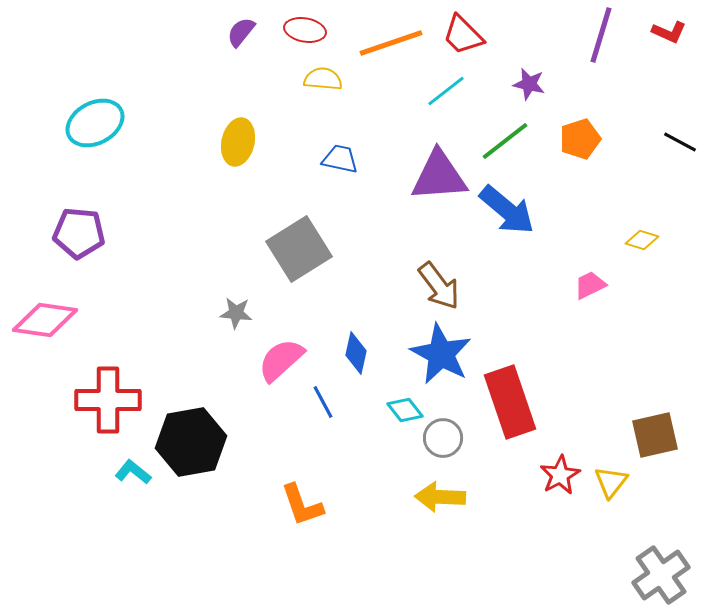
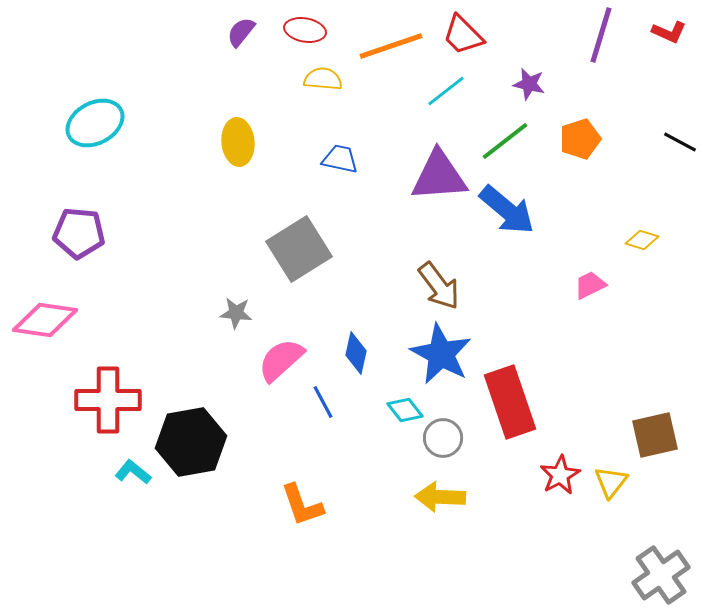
orange line: moved 3 px down
yellow ellipse: rotated 18 degrees counterclockwise
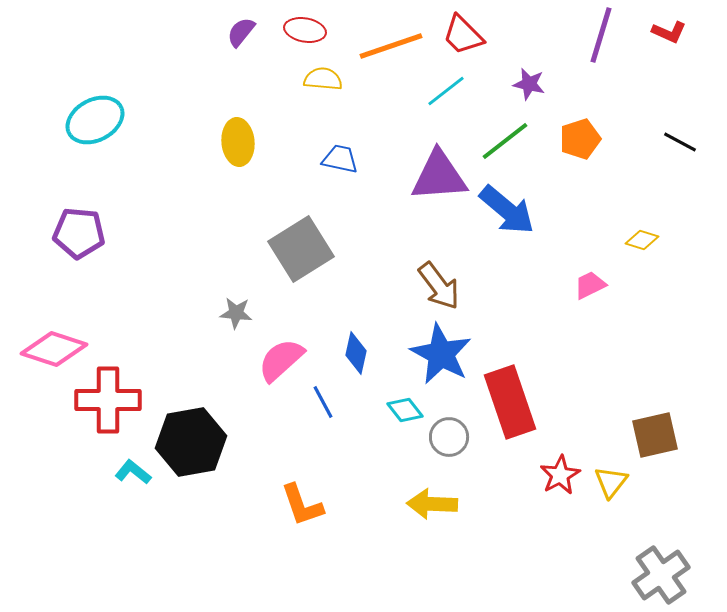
cyan ellipse: moved 3 px up
gray square: moved 2 px right
pink diamond: moved 9 px right, 29 px down; rotated 10 degrees clockwise
gray circle: moved 6 px right, 1 px up
yellow arrow: moved 8 px left, 7 px down
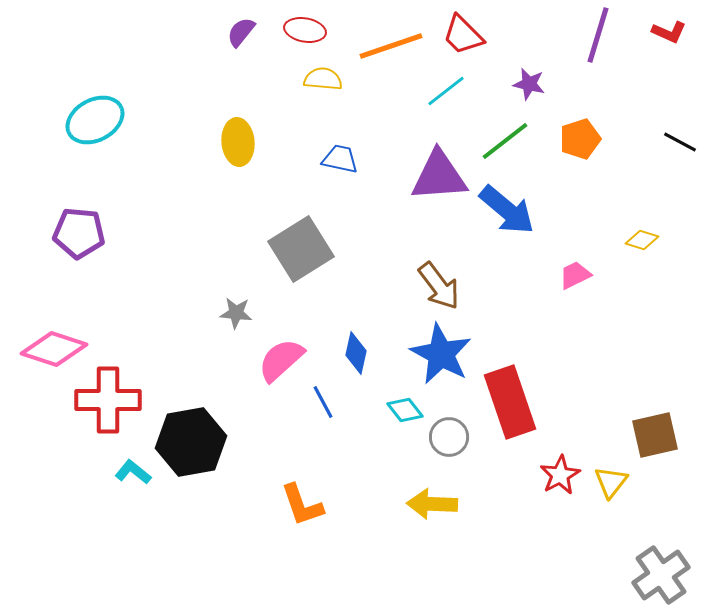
purple line: moved 3 px left
pink trapezoid: moved 15 px left, 10 px up
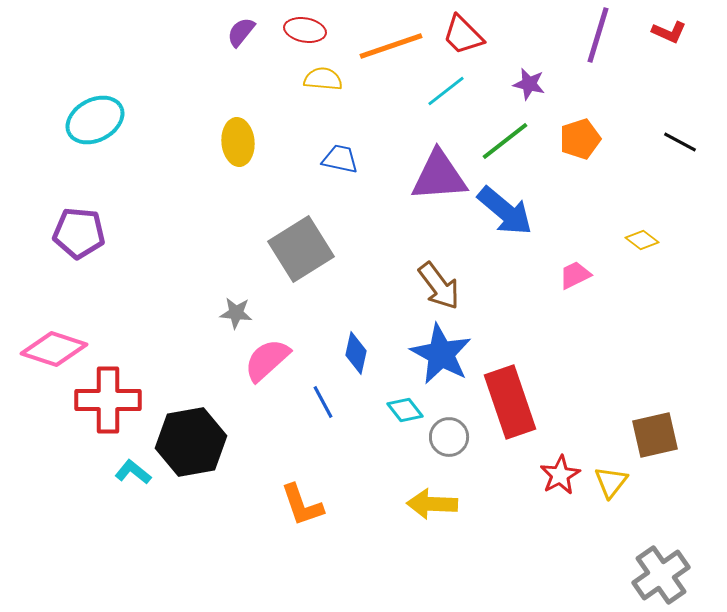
blue arrow: moved 2 px left, 1 px down
yellow diamond: rotated 20 degrees clockwise
pink semicircle: moved 14 px left
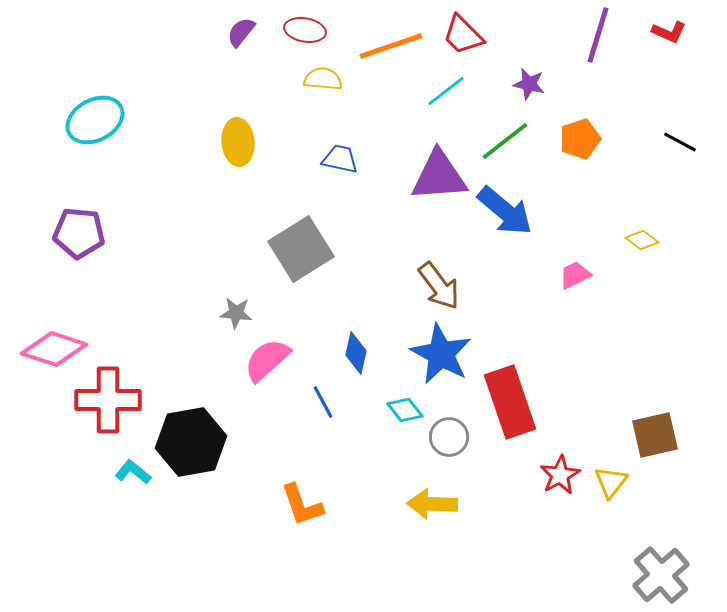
gray cross: rotated 6 degrees counterclockwise
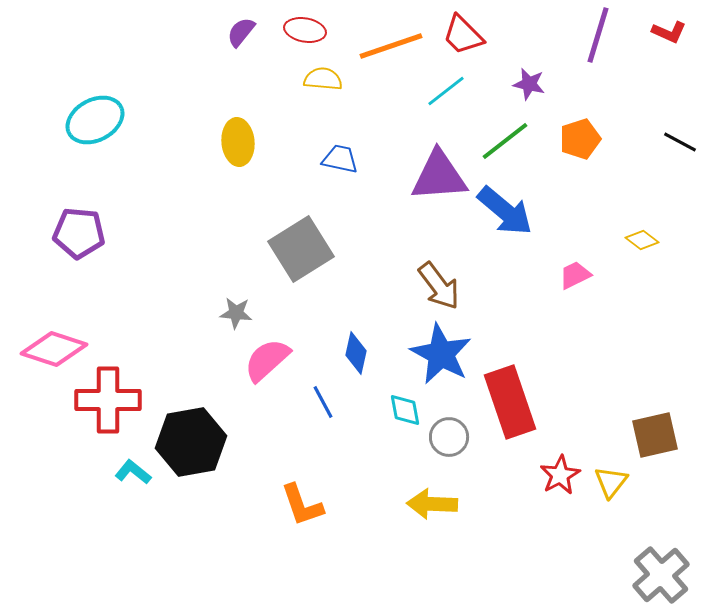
cyan diamond: rotated 27 degrees clockwise
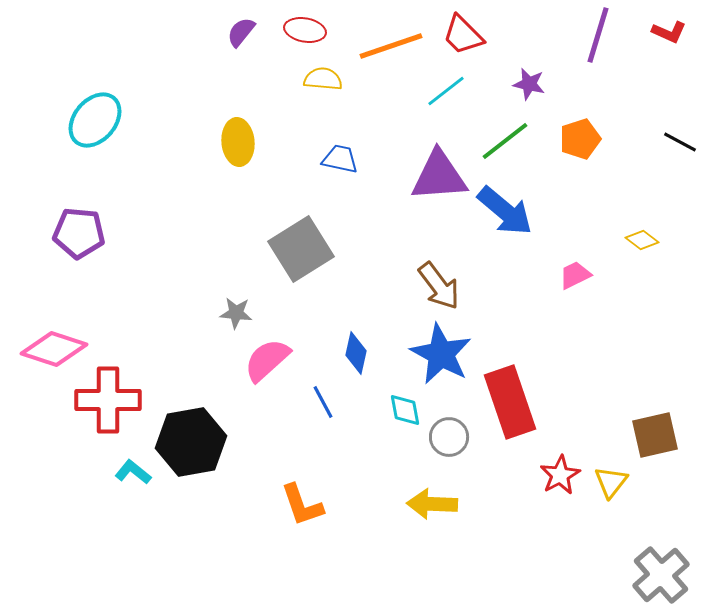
cyan ellipse: rotated 22 degrees counterclockwise
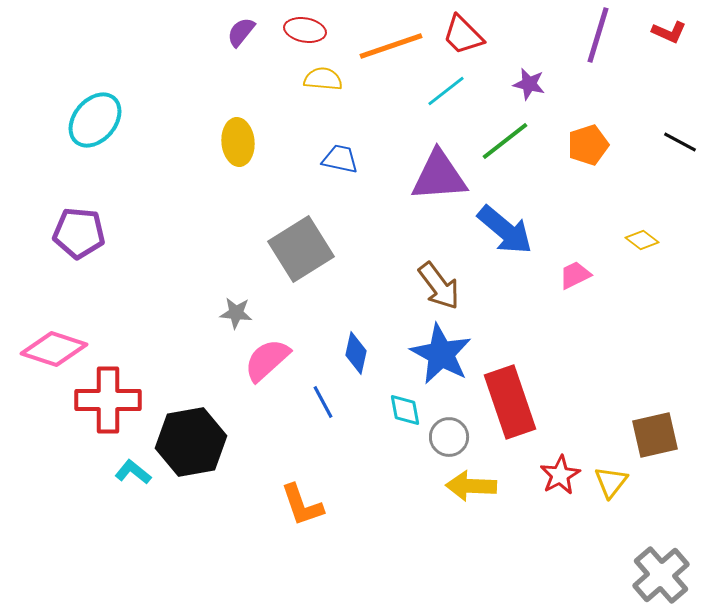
orange pentagon: moved 8 px right, 6 px down
blue arrow: moved 19 px down
yellow arrow: moved 39 px right, 18 px up
